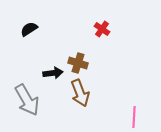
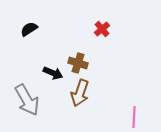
red cross: rotated 14 degrees clockwise
black arrow: rotated 30 degrees clockwise
brown arrow: rotated 40 degrees clockwise
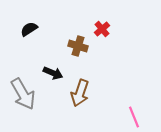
brown cross: moved 17 px up
gray arrow: moved 4 px left, 6 px up
pink line: rotated 25 degrees counterclockwise
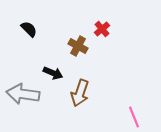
black semicircle: rotated 78 degrees clockwise
brown cross: rotated 12 degrees clockwise
gray arrow: rotated 128 degrees clockwise
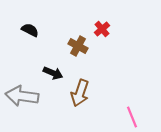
black semicircle: moved 1 px right, 1 px down; rotated 18 degrees counterclockwise
gray arrow: moved 1 px left, 2 px down
pink line: moved 2 px left
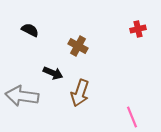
red cross: moved 36 px right; rotated 28 degrees clockwise
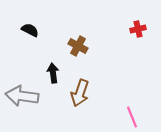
black arrow: rotated 120 degrees counterclockwise
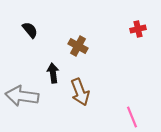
black semicircle: rotated 24 degrees clockwise
brown arrow: moved 1 px up; rotated 40 degrees counterclockwise
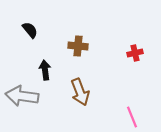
red cross: moved 3 px left, 24 px down
brown cross: rotated 24 degrees counterclockwise
black arrow: moved 8 px left, 3 px up
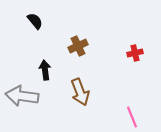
black semicircle: moved 5 px right, 9 px up
brown cross: rotated 30 degrees counterclockwise
